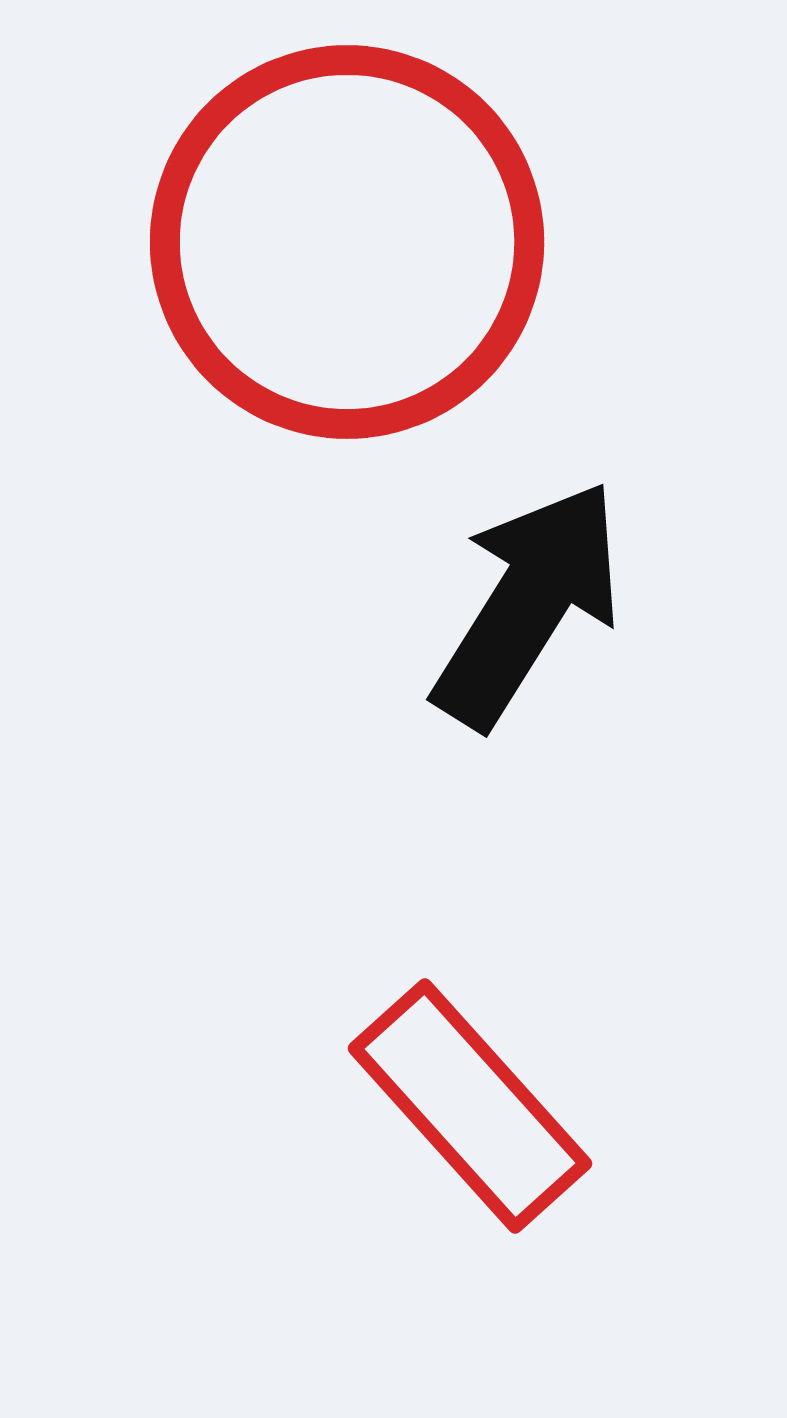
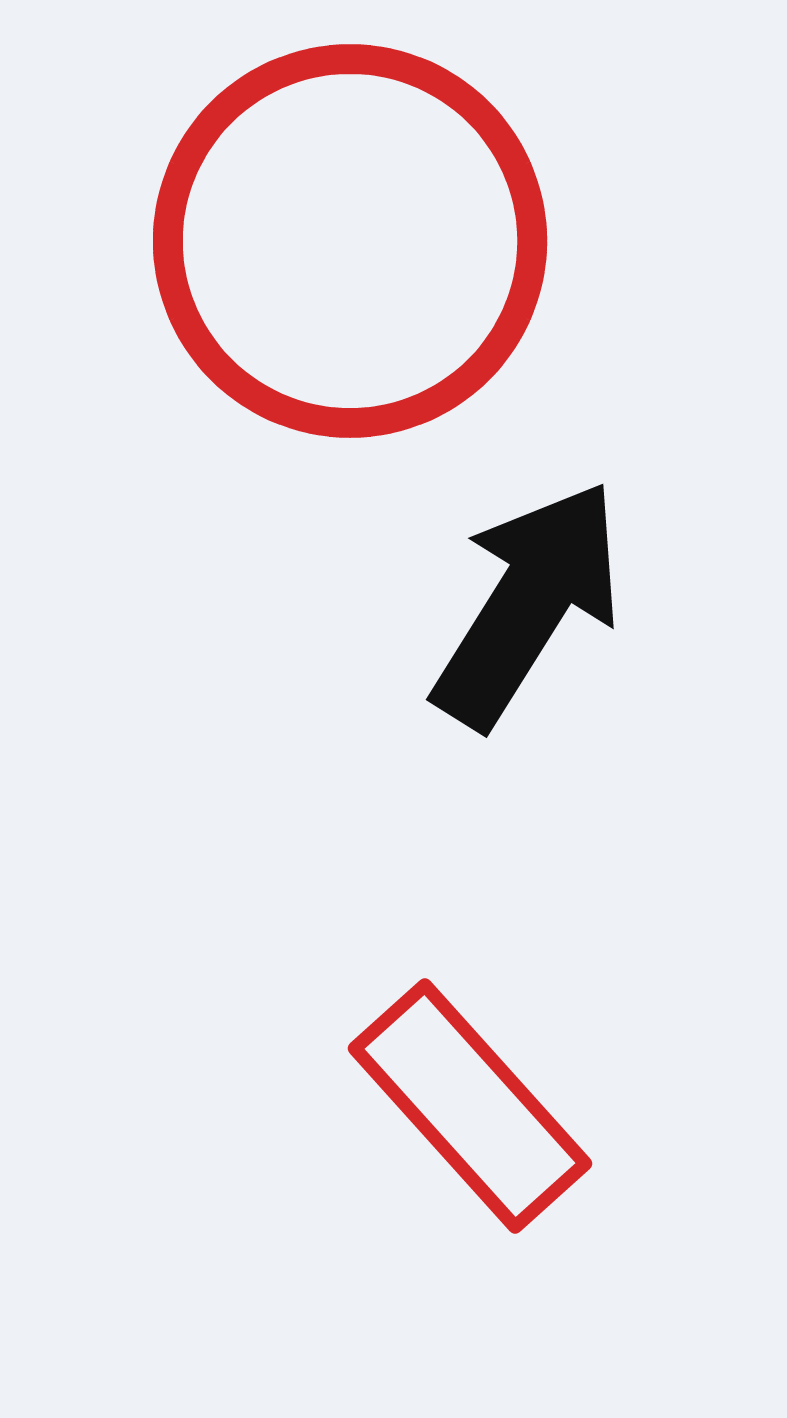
red circle: moved 3 px right, 1 px up
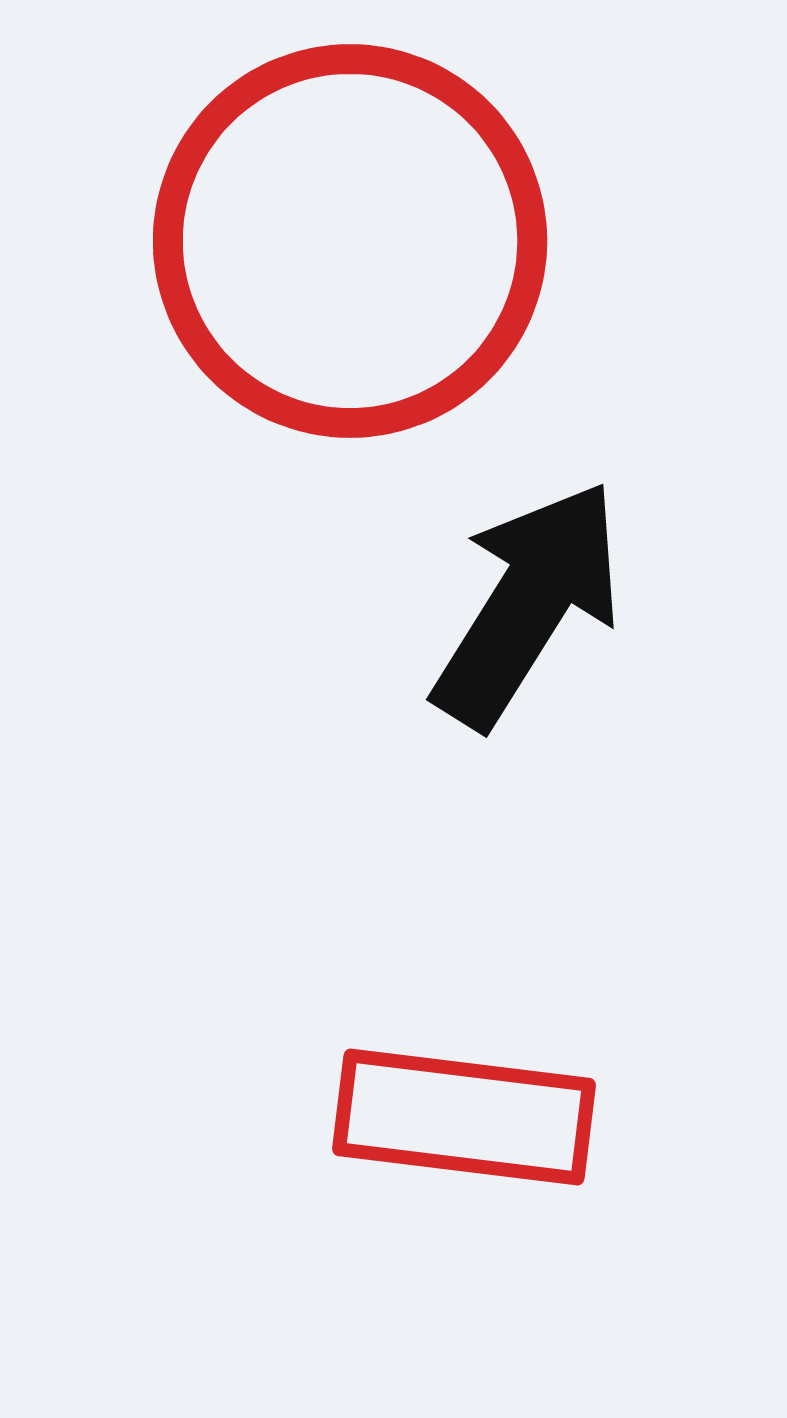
red rectangle: moved 6 px left, 11 px down; rotated 41 degrees counterclockwise
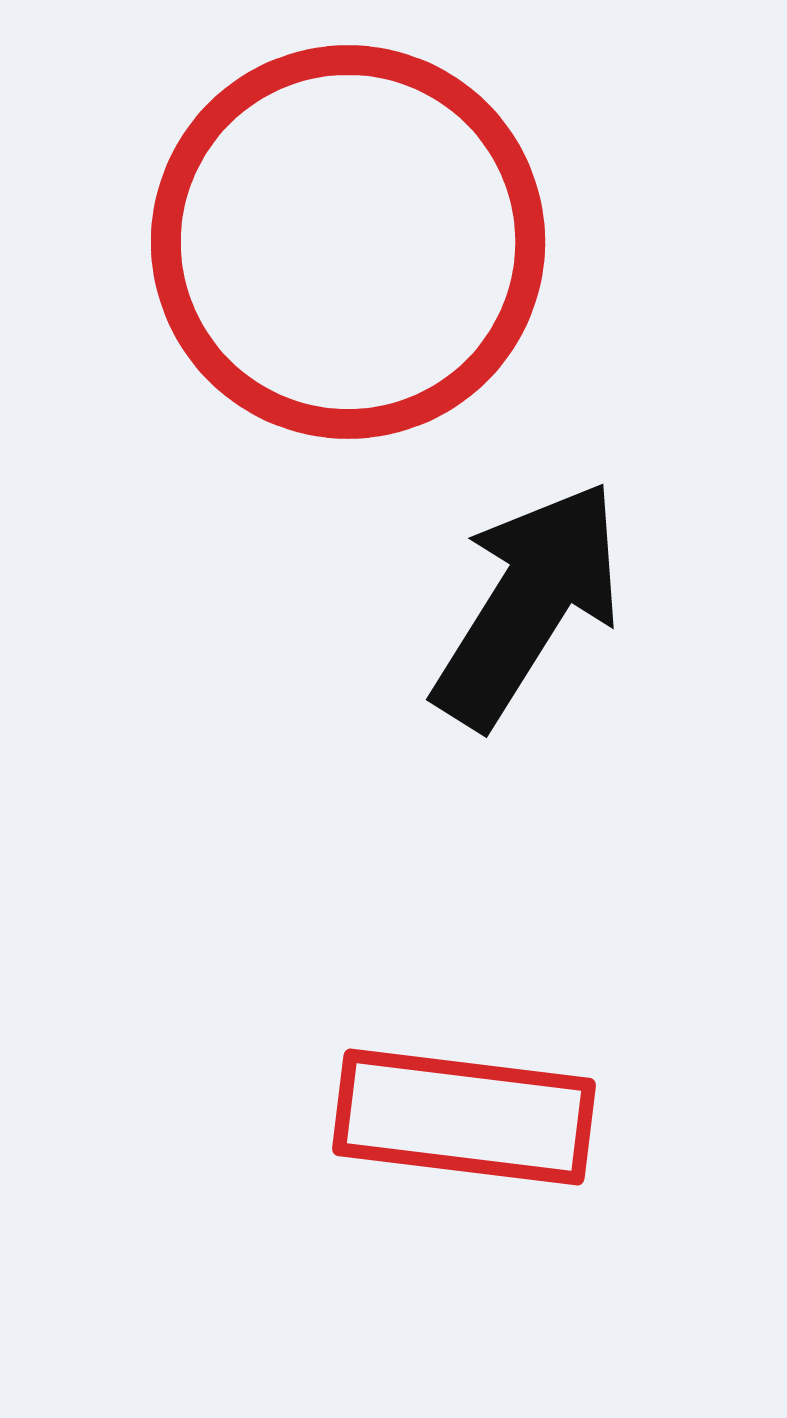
red circle: moved 2 px left, 1 px down
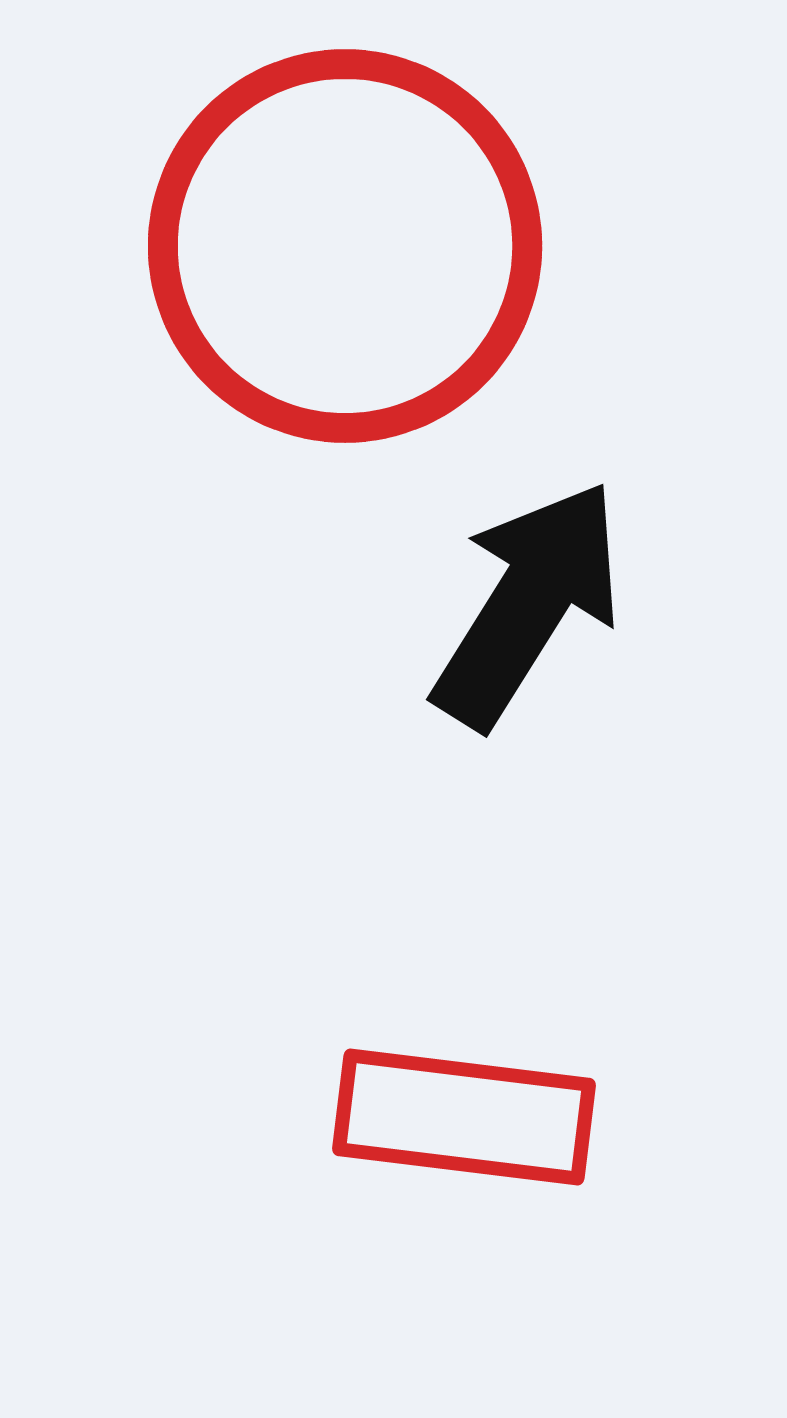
red circle: moved 3 px left, 4 px down
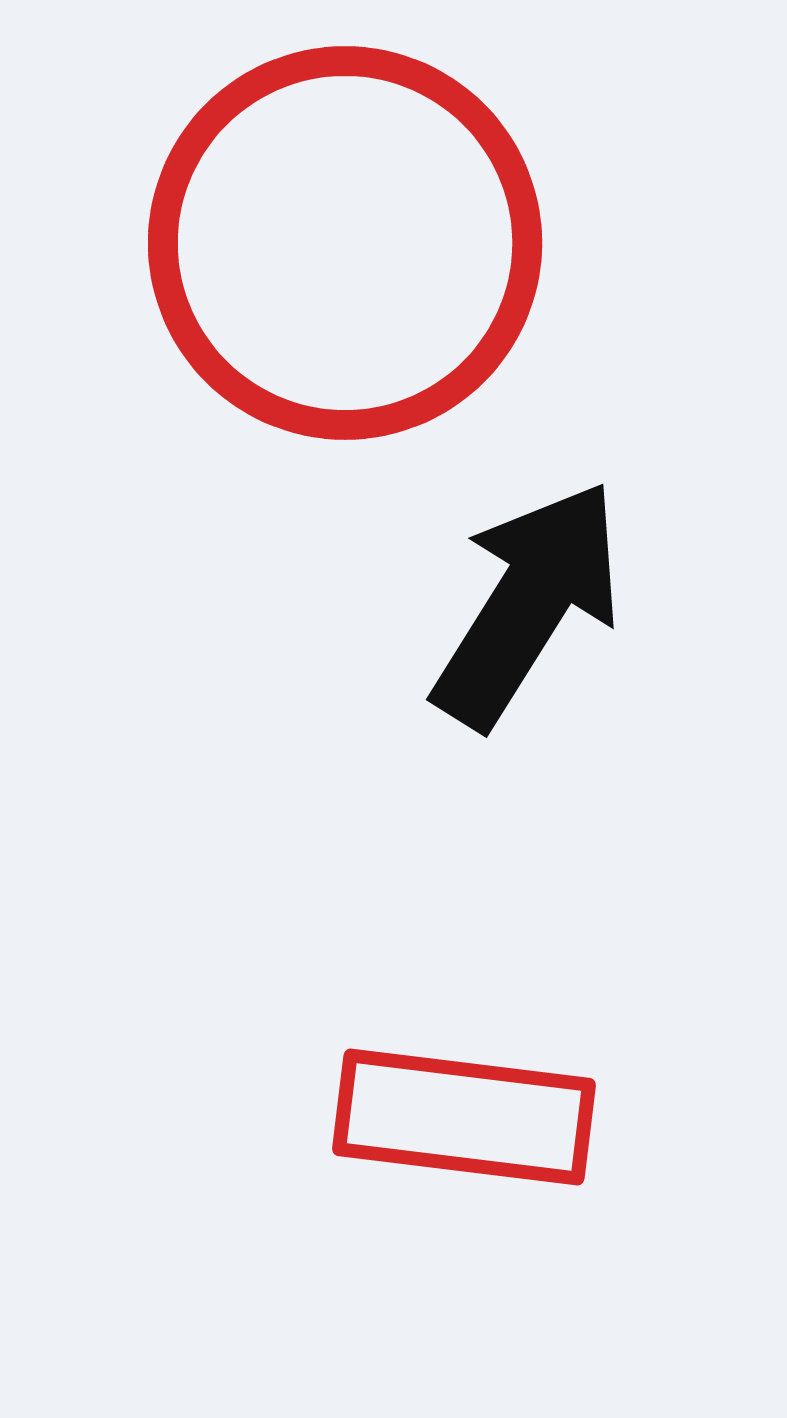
red circle: moved 3 px up
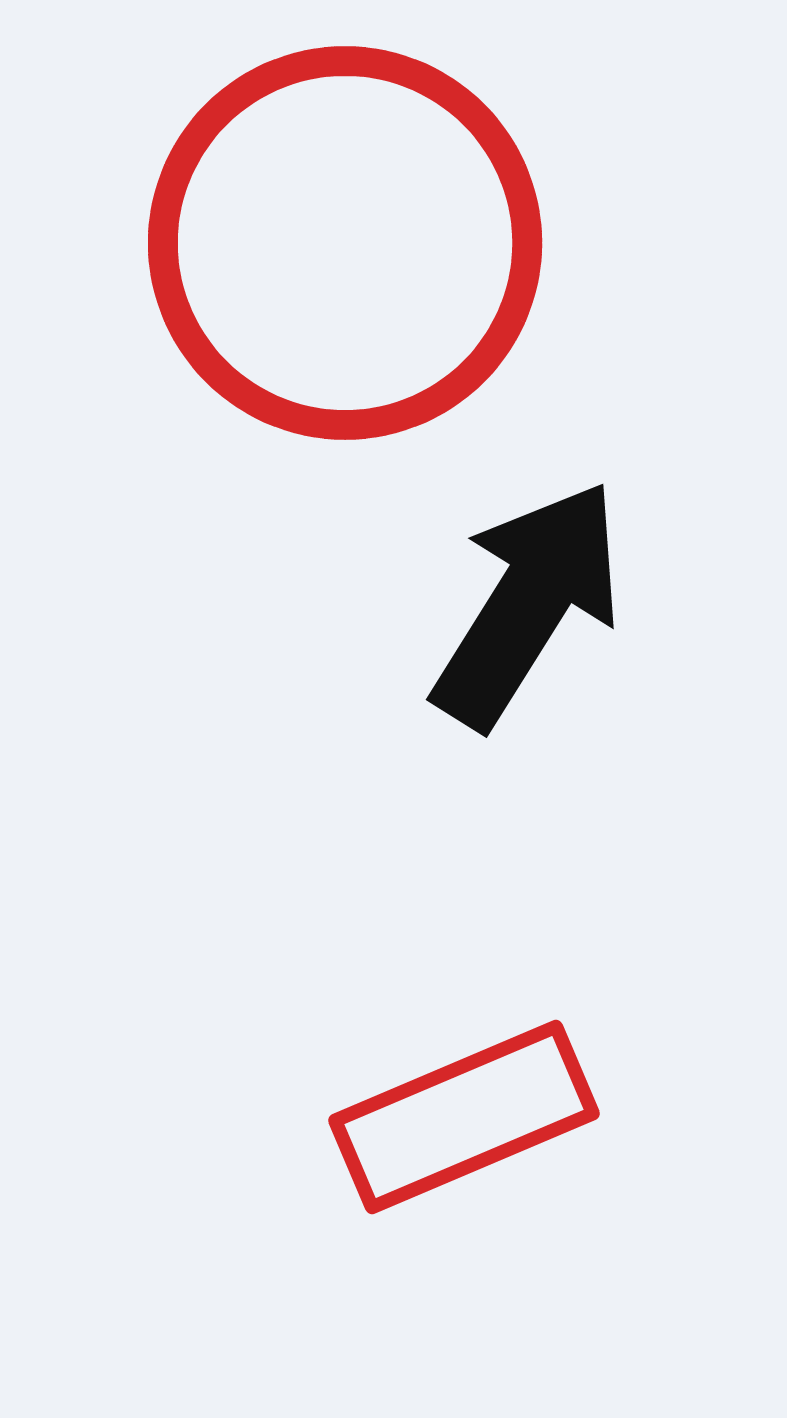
red rectangle: rotated 30 degrees counterclockwise
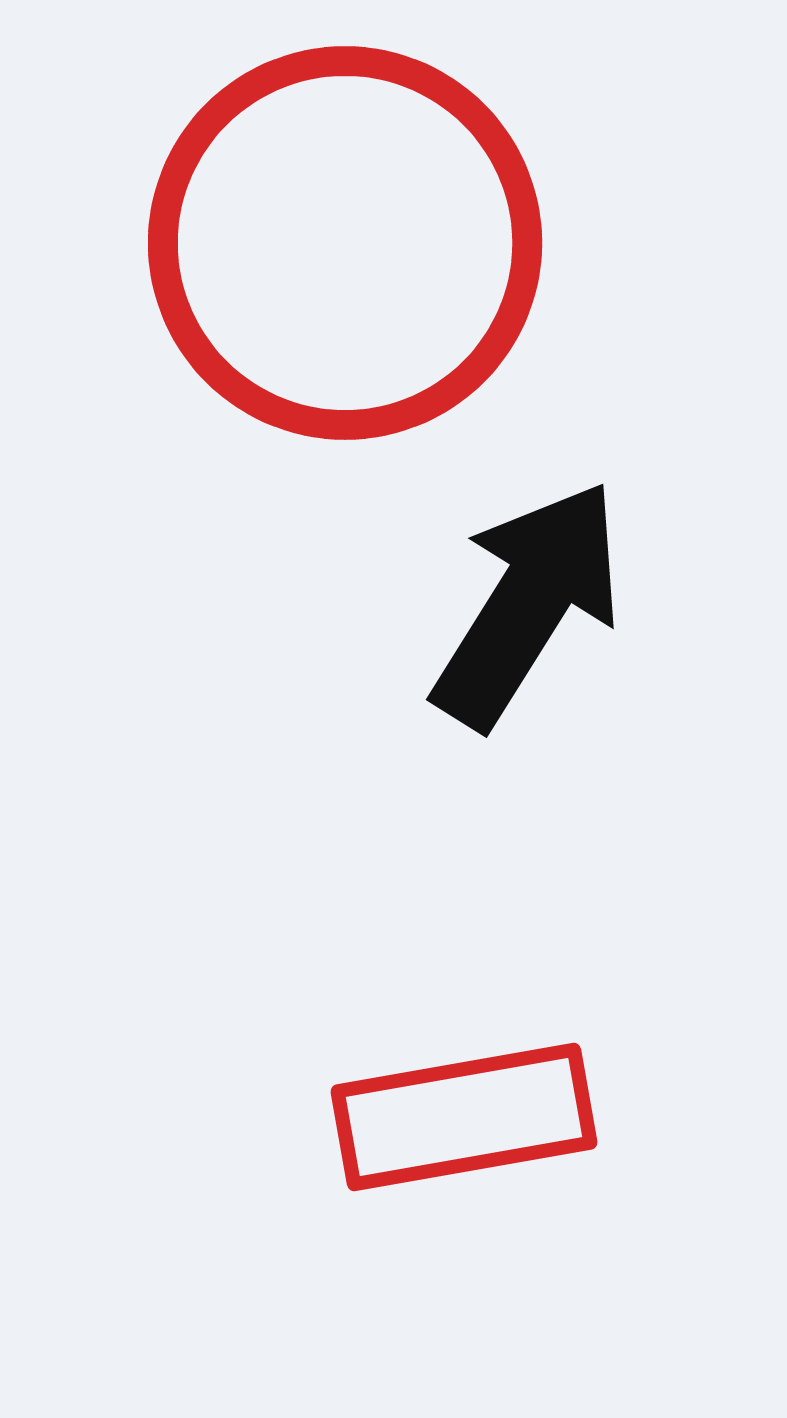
red rectangle: rotated 13 degrees clockwise
